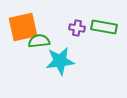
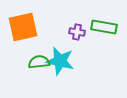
purple cross: moved 4 px down
green semicircle: moved 21 px down
cyan star: rotated 20 degrees clockwise
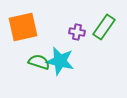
green rectangle: rotated 65 degrees counterclockwise
green semicircle: rotated 25 degrees clockwise
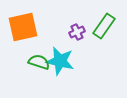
green rectangle: moved 1 px up
purple cross: rotated 35 degrees counterclockwise
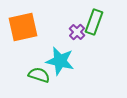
green rectangle: moved 10 px left, 4 px up; rotated 15 degrees counterclockwise
purple cross: rotated 21 degrees counterclockwise
green semicircle: moved 13 px down
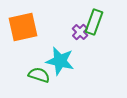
purple cross: moved 3 px right
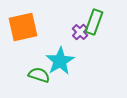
cyan star: rotated 28 degrees clockwise
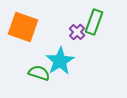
orange square: rotated 32 degrees clockwise
purple cross: moved 3 px left
green semicircle: moved 2 px up
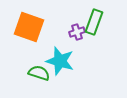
orange square: moved 6 px right
purple cross: rotated 28 degrees clockwise
cyan star: rotated 24 degrees counterclockwise
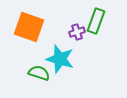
green rectangle: moved 2 px right, 1 px up
cyan star: moved 2 px up
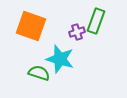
orange square: moved 2 px right, 1 px up
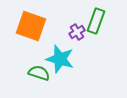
purple cross: rotated 14 degrees counterclockwise
